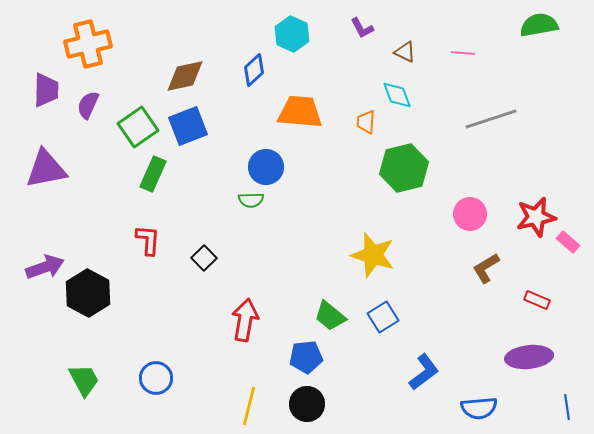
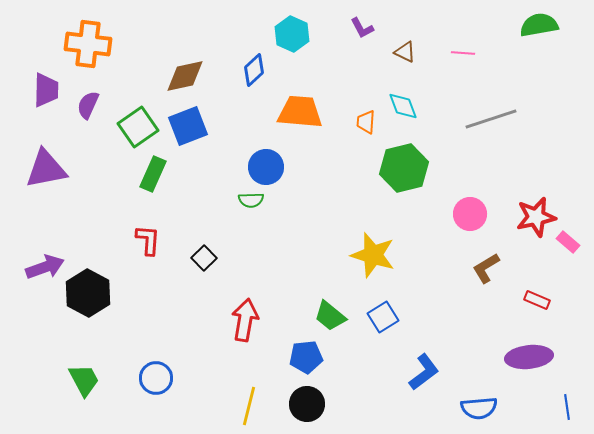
orange cross at (88, 44): rotated 21 degrees clockwise
cyan diamond at (397, 95): moved 6 px right, 11 px down
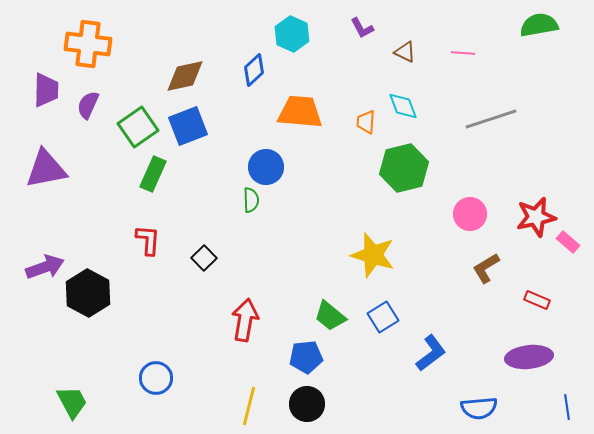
green semicircle at (251, 200): rotated 90 degrees counterclockwise
blue L-shape at (424, 372): moved 7 px right, 19 px up
green trapezoid at (84, 380): moved 12 px left, 22 px down
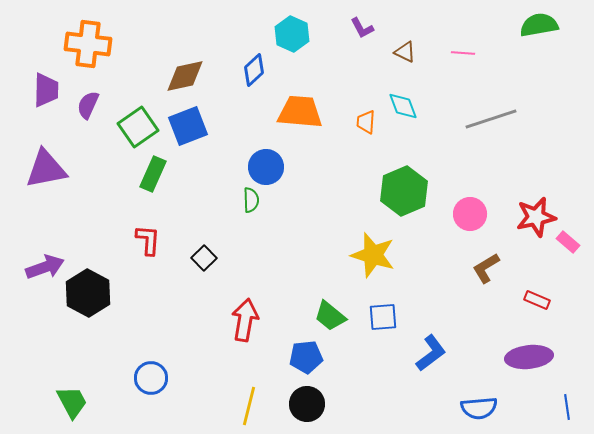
green hexagon at (404, 168): moved 23 px down; rotated 9 degrees counterclockwise
blue square at (383, 317): rotated 28 degrees clockwise
blue circle at (156, 378): moved 5 px left
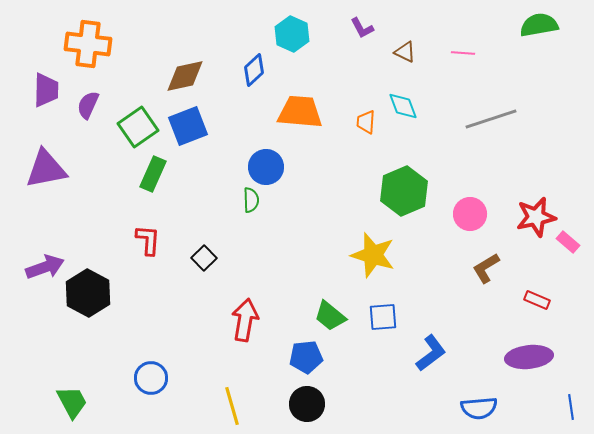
yellow line at (249, 406): moved 17 px left; rotated 30 degrees counterclockwise
blue line at (567, 407): moved 4 px right
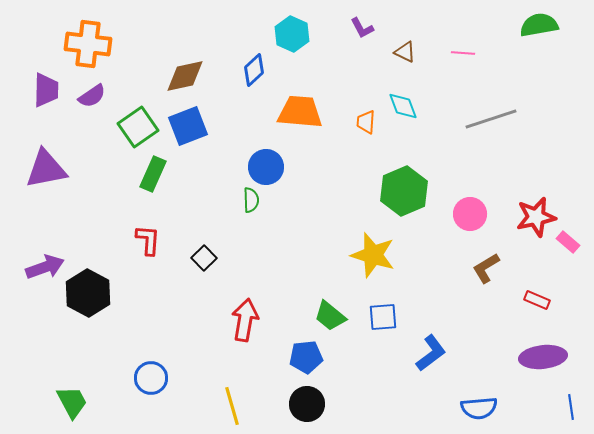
purple semicircle at (88, 105): moved 4 px right, 9 px up; rotated 148 degrees counterclockwise
purple ellipse at (529, 357): moved 14 px right
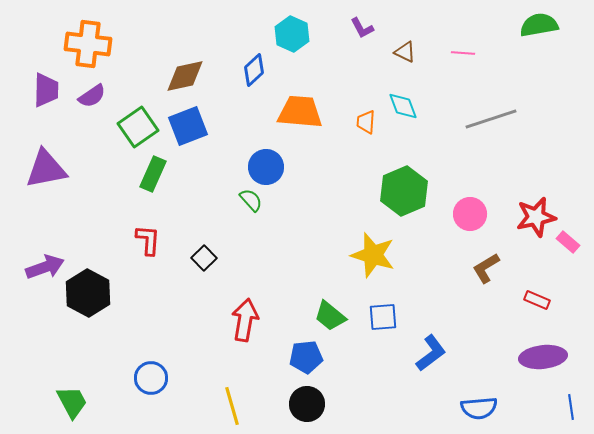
green semicircle at (251, 200): rotated 40 degrees counterclockwise
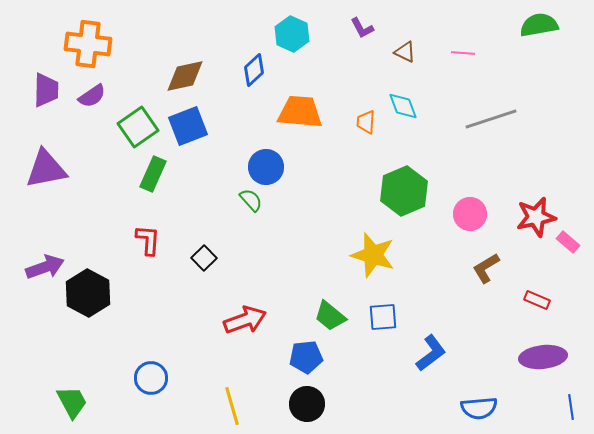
red arrow at (245, 320): rotated 60 degrees clockwise
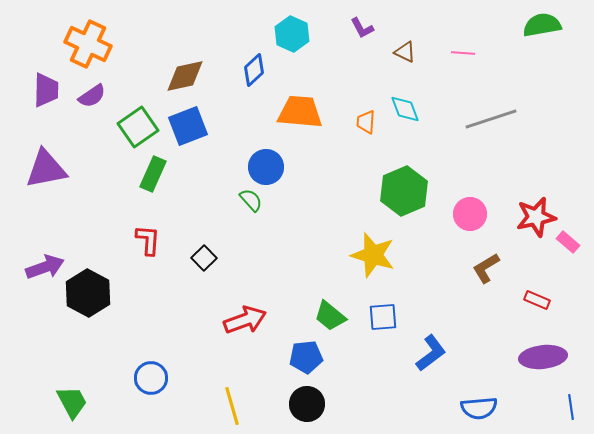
green semicircle at (539, 25): moved 3 px right
orange cross at (88, 44): rotated 18 degrees clockwise
cyan diamond at (403, 106): moved 2 px right, 3 px down
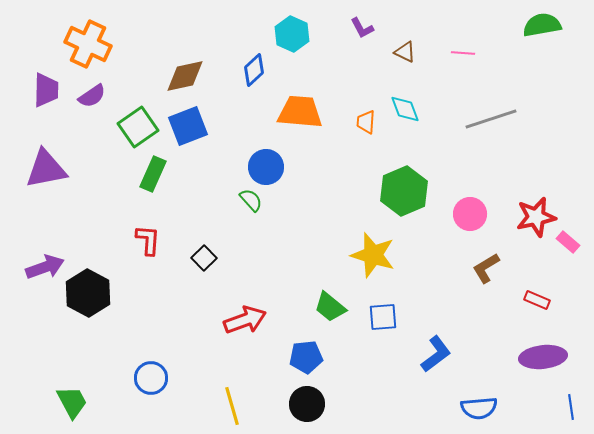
green trapezoid at (330, 316): moved 9 px up
blue L-shape at (431, 353): moved 5 px right, 1 px down
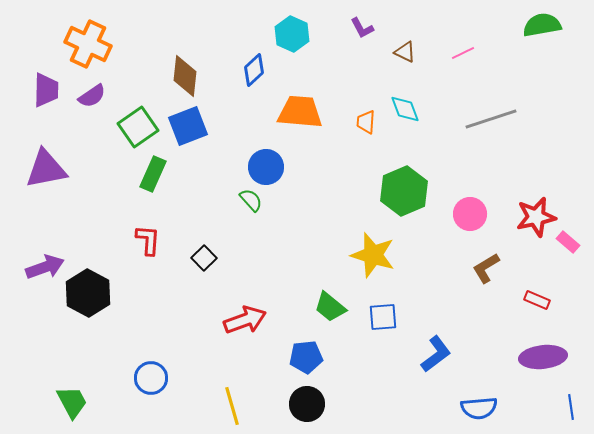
pink line at (463, 53): rotated 30 degrees counterclockwise
brown diamond at (185, 76): rotated 72 degrees counterclockwise
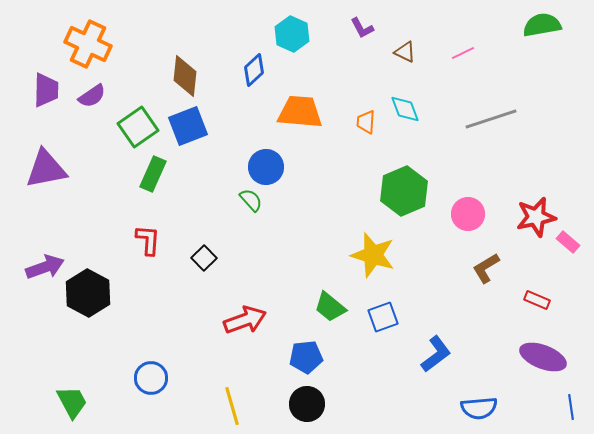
pink circle at (470, 214): moved 2 px left
blue square at (383, 317): rotated 16 degrees counterclockwise
purple ellipse at (543, 357): rotated 27 degrees clockwise
